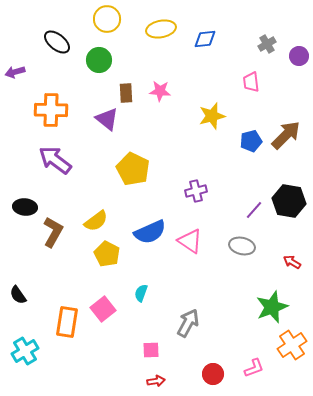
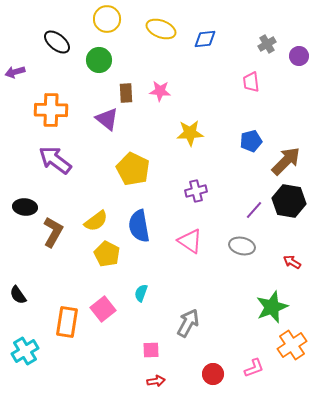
yellow ellipse at (161, 29): rotated 32 degrees clockwise
yellow star at (212, 116): moved 22 px left, 17 px down; rotated 12 degrees clockwise
brown arrow at (286, 135): moved 26 px down
blue semicircle at (150, 232): moved 11 px left, 6 px up; rotated 104 degrees clockwise
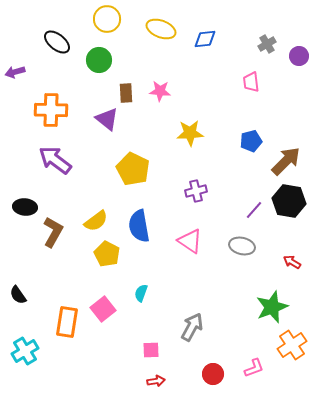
gray arrow at (188, 323): moved 4 px right, 4 px down
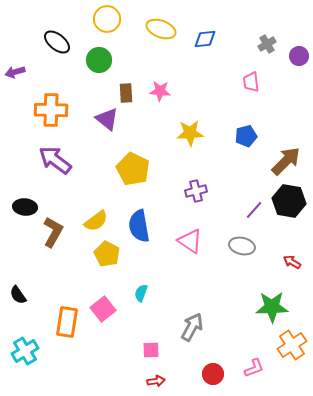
blue pentagon at (251, 141): moved 5 px left, 5 px up
green star at (272, 307): rotated 20 degrees clockwise
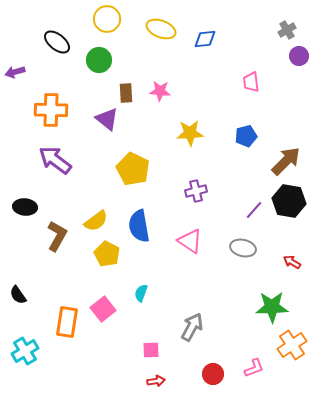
gray cross at (267, 44): moved 20 px right, 14 px up
brown L-shape at (53, 232): moved 4 px right, 4 px down
gray ellipse at (242, 246): moved 1 px right, 2 px down
